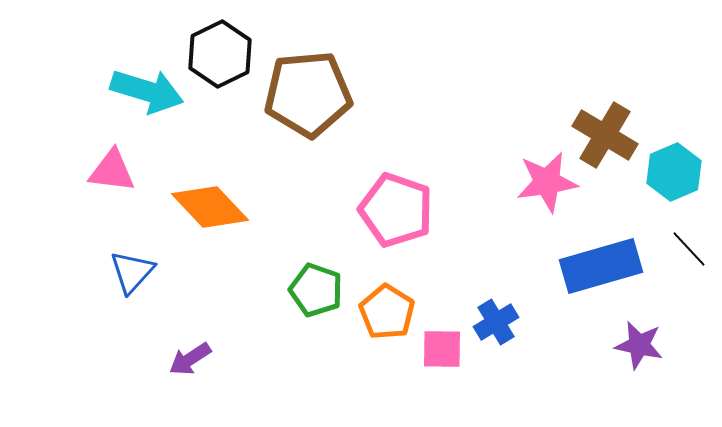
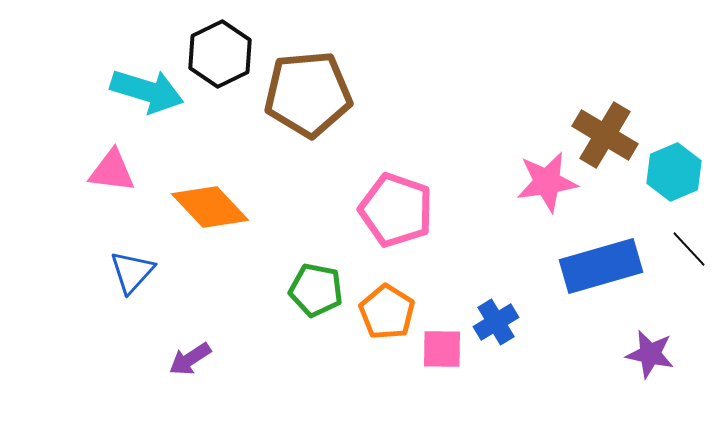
green pentagon: rotated 8 degrees counterclockwise
purple star: moved 11 px right, 9 px down
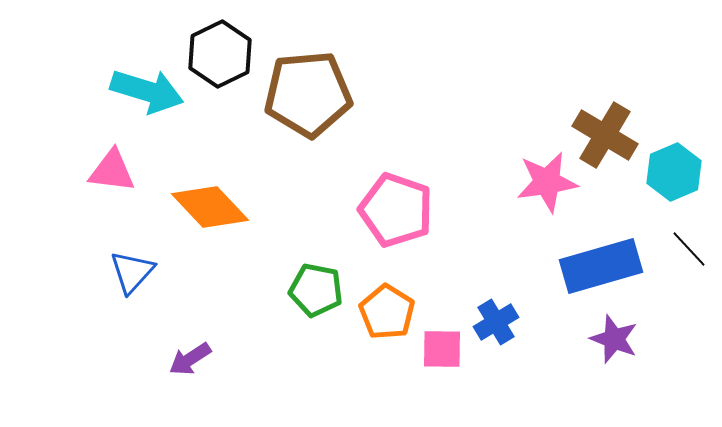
purple star: moved 36 px left, 15 px up; rotated 9 degrees clockwise
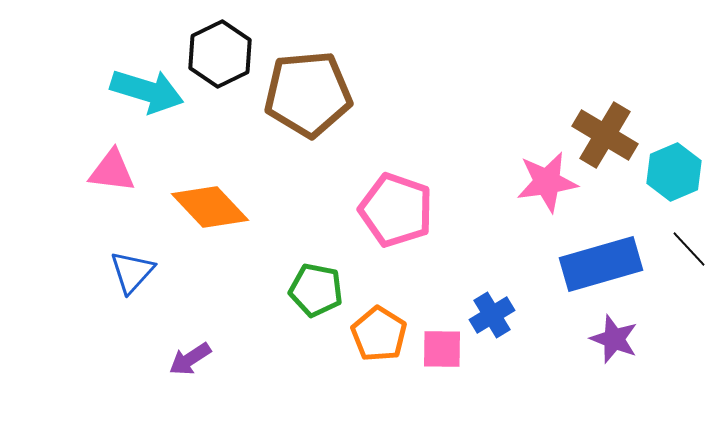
blue rectangle: moved 2 px up
orange pentagon: moved 8 px left, 22 px down
blue cross: moved 4 px left, 7 px up
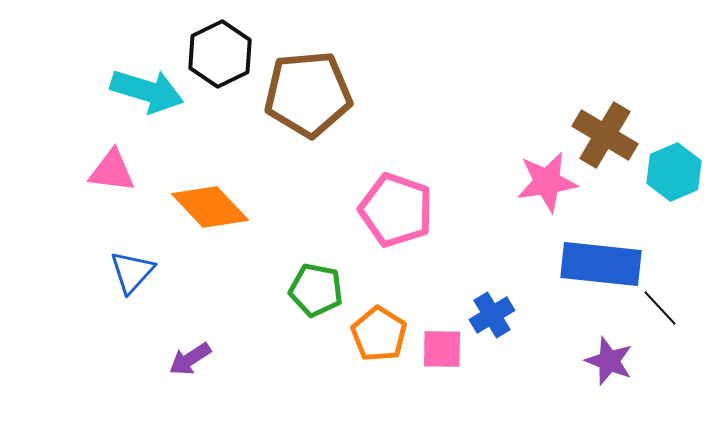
black line: moved 29 px left, 59 px down
blue rectangle: rotated 22 degrees clockwise
purple star: moved 5 px left, 22 px down
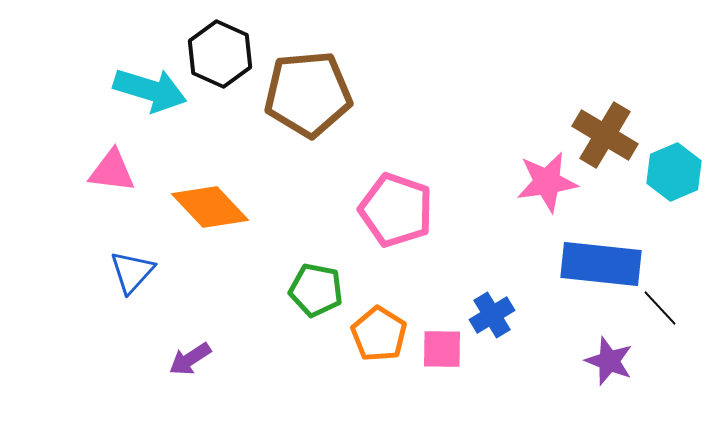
black hexagon: rotated 10 degrees counterclockwise
cyan arrow: moved 3 px right, 1 px up
